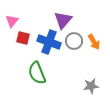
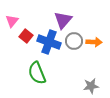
red square: moved 3 px right, 2 px up; rotated 24 degrees clockwise
orange arrow: rotated 56 degrees counterclockwise
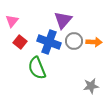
red square: moved 6 px left, 6 px down
green semicircle: moved 5 px up
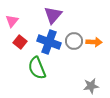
purple triangle: moved 10 px left, 5 px up
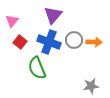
gray circle: moved 1 px up
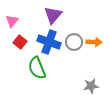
gray circle: moved 2 px down
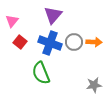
blue cross: moved 1 px right, 1 px down
green semicircle: moved 4 px right, 5 px down
gray star: moved 3 px right, 1 px up
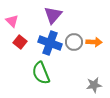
pink triangle: rotated 24 degrees counterclockwise
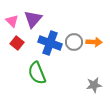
purple triangle: moved 20 px left, 4 px down
red square: moved 3 px left, 1 px down
green semicircle: moved 4 px left
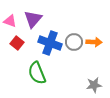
pink triangle: moved 2 px left; rotated 24 degrees counterclockwise
